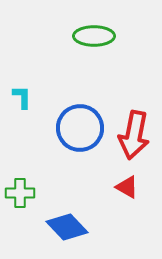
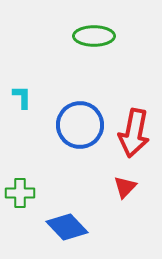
blue circle: moved 3 px up
red arrow: moved 2 px up
red triangle: moved 2 px left; rotated 45 degrees clockwise
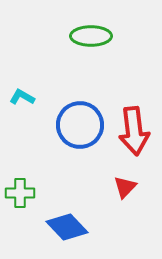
green ellipse: moved 3 px left
cyan L-shape: rotated 60 degrees counterclockwise
red arrow: moved 2 px up; rotated 18 degrees counterclockwise
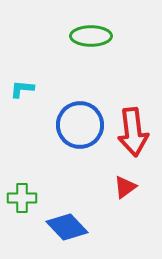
cyan L-shape: moved 8 px up; rotated 25 degrees counterclockwise
red arrow: moved 1 px left, 1 px down
red triangle: rotated 10 degrees clockwise
green cross: moved 2 px right, 5 px down
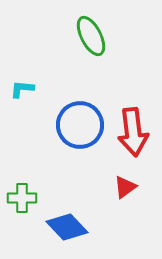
green ellipse: rotated 63 degrees clockwise
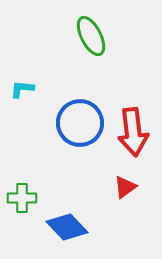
blue circle: moved 2 px up
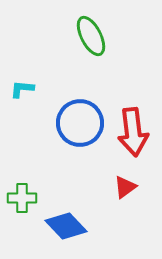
blue diamond: moved 1 px left, 1 px up
